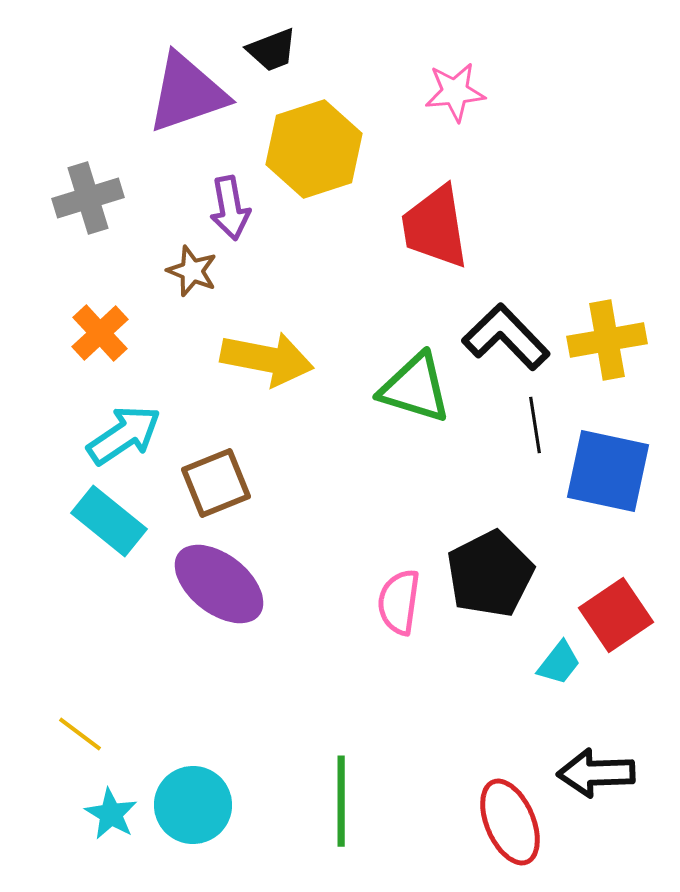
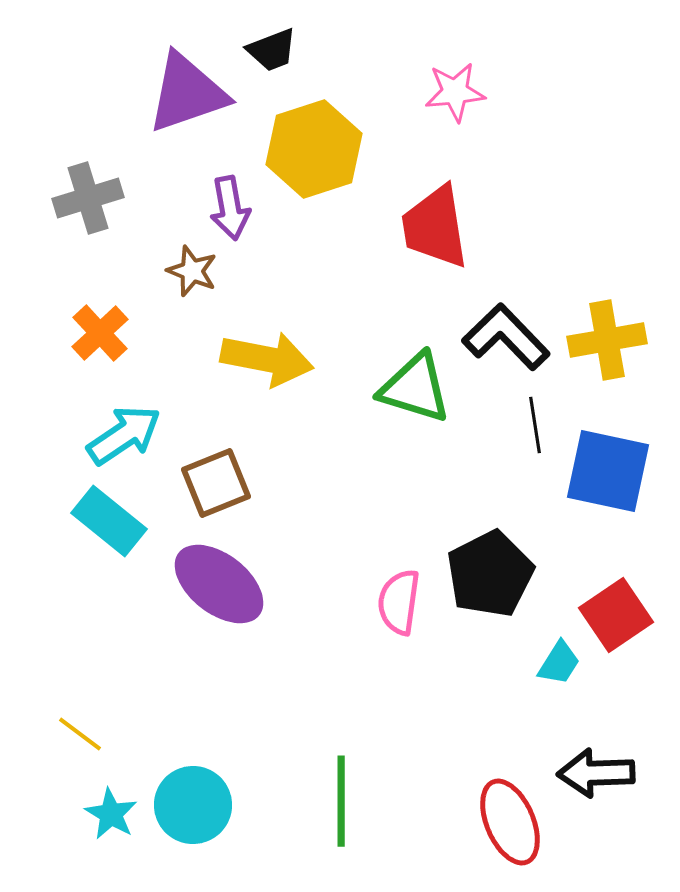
cyan trapezoid: rotated 6 degrees counterclockwise
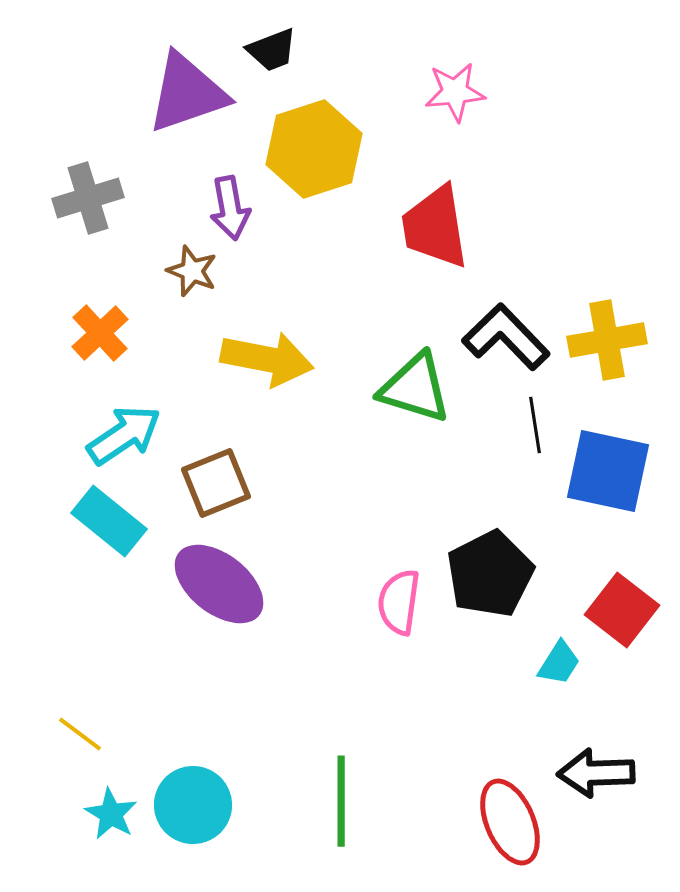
red square: moved 6 px right, 5 px up; rotated 18 degrees counterclockwise
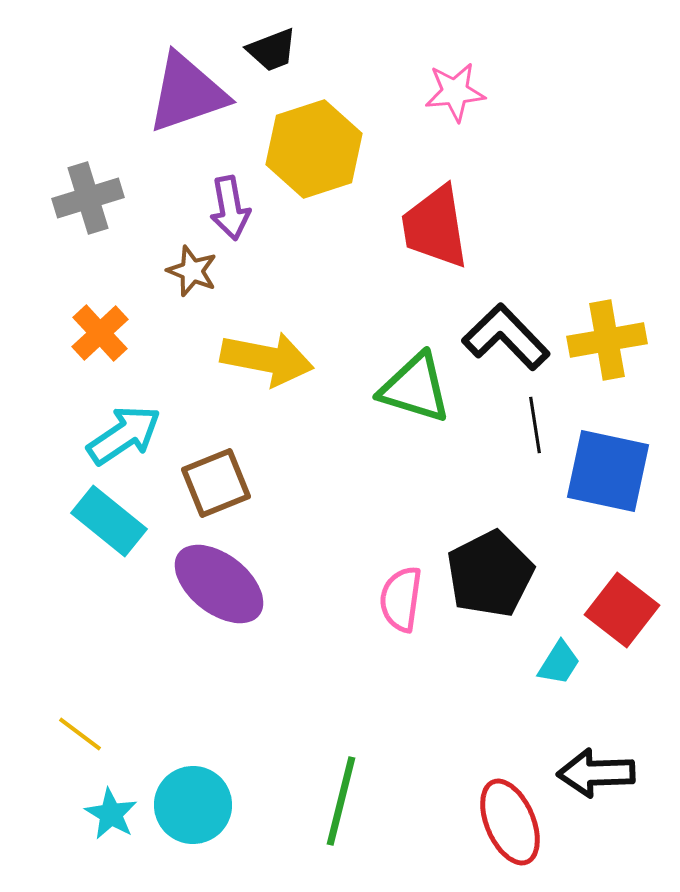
pink semicircle: moved 2 px right, 3 px up
green line: rotated 14 degrees clockwise
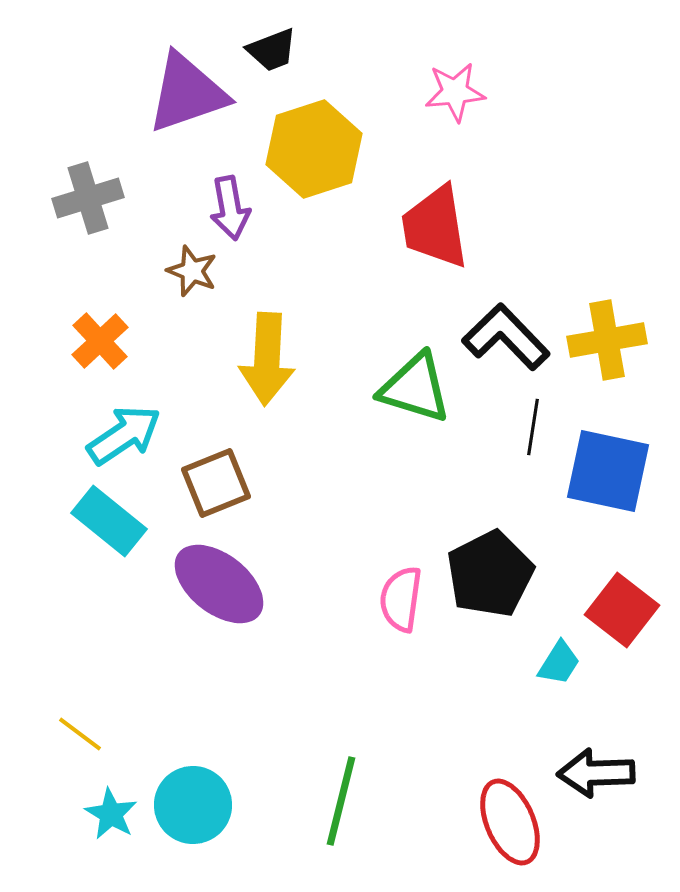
orange cross: moved 8 px down
yellow arrow: rotated 82 degrees clockwise
black line: moved 2 px left, 2 px down; rotated 18 degrees clockwise
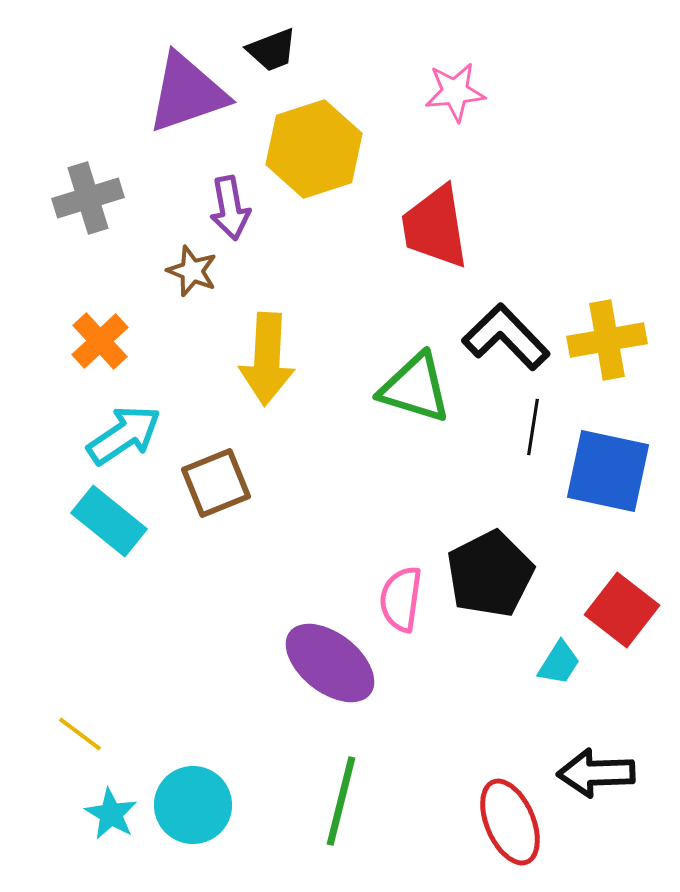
purple ellipse: moved 111 px right, 79 px down
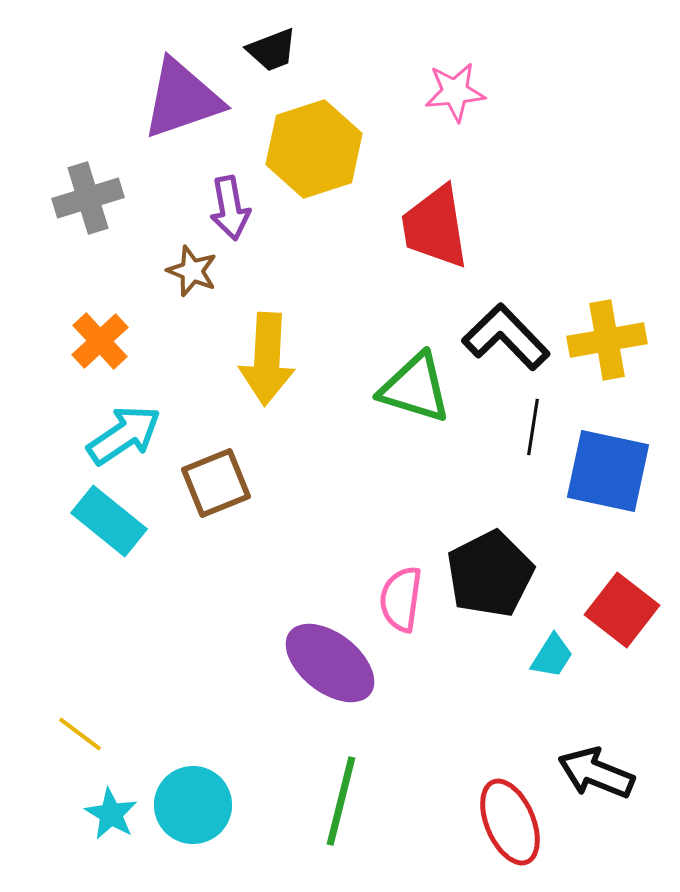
purple triangle: moved 5 px left, 6 px down
cyan trapezoid: moved 7 px left, 7 px up
black arrow: rotated 24 degrees clockwise
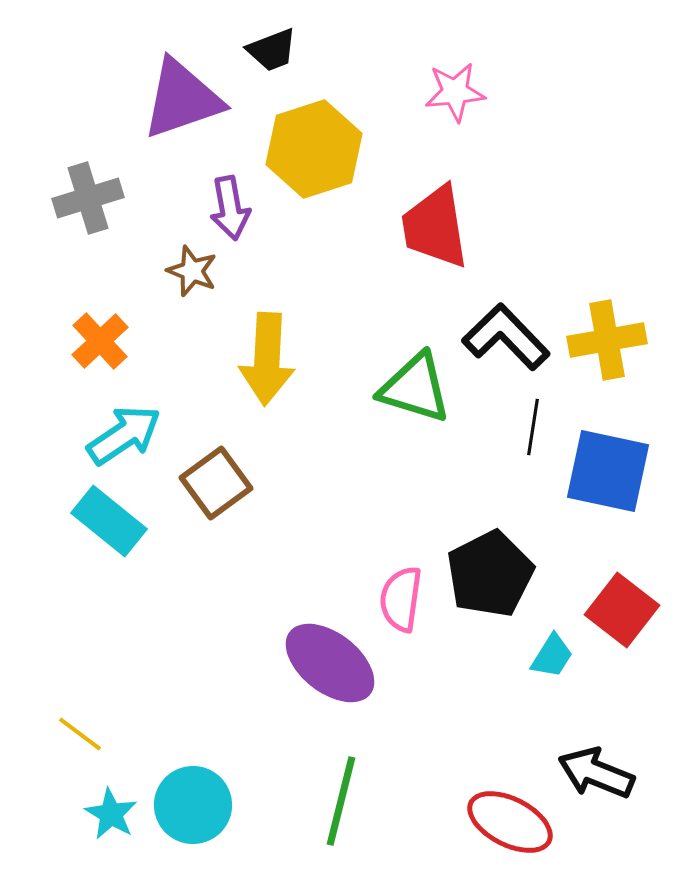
brown square: rotated 14 degrees counterclockwise
red ellipse: rotated 40 degrees counterclockwise
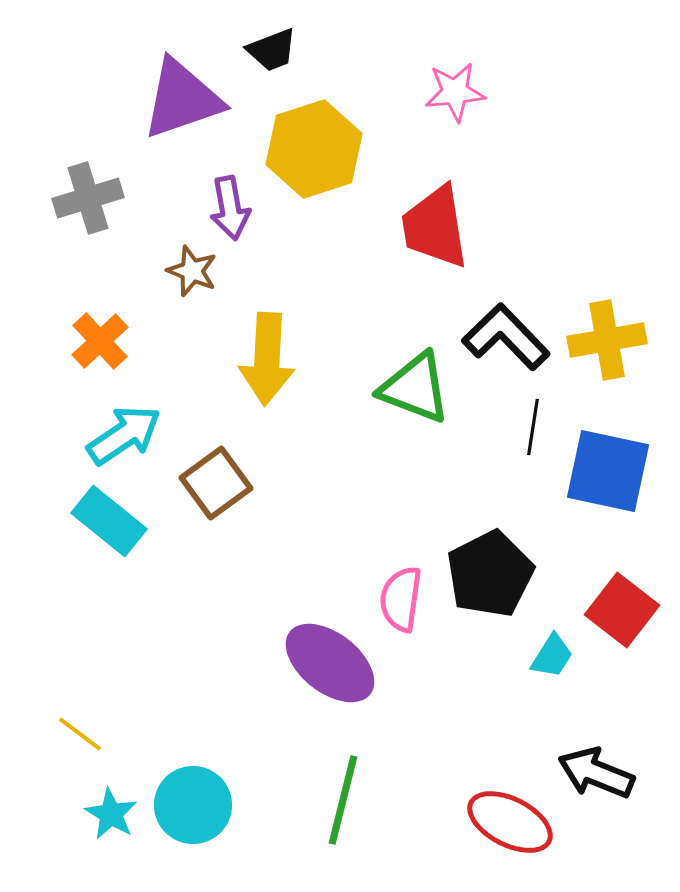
green triangle: rotated 4 degrees clockwise
green line: moved 2 px right, 1 px up
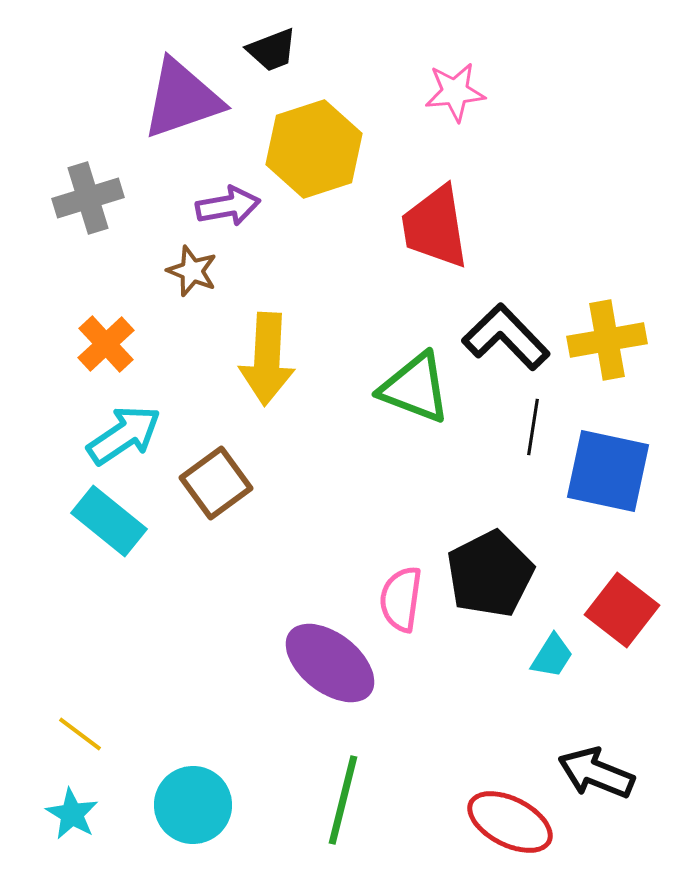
purple arrow: moved 2 px left, 2 px up; rotated 90 degrees counterclockwise
orange cross: moved 6 px right, 3 px down
cyan star: moved 39 px left
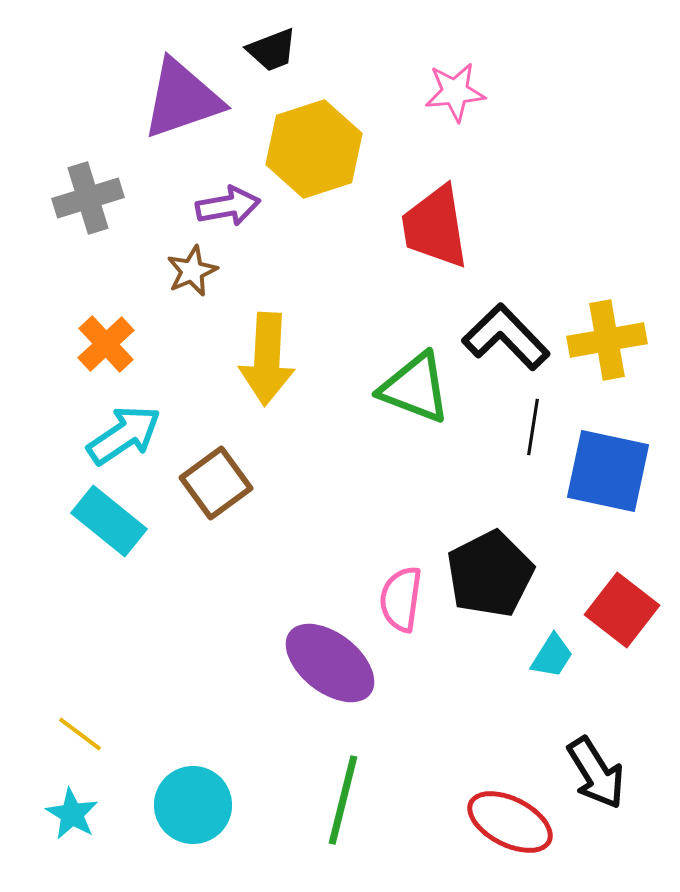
brown star: rotated 27 degrees clockwise
black arrow: rotated 144 degrees counterclockwise
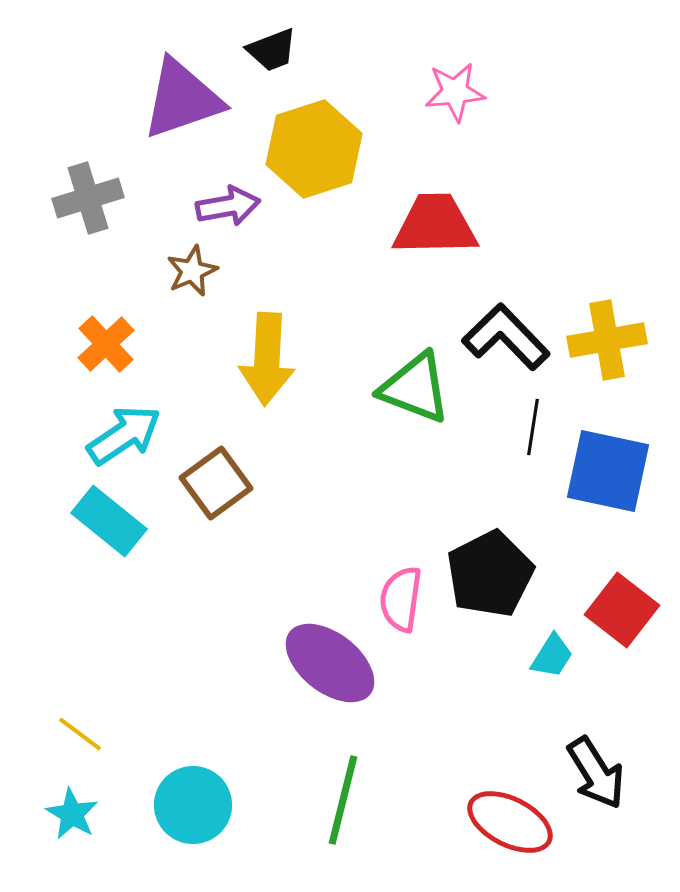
red trapezoid: moved 2 px up; rotated 98 degrees clockwise
